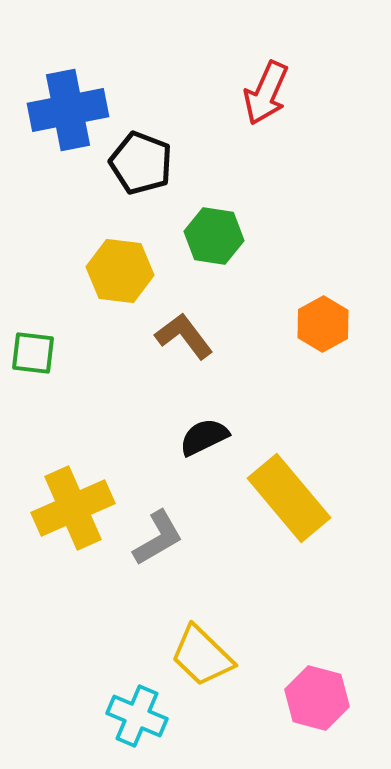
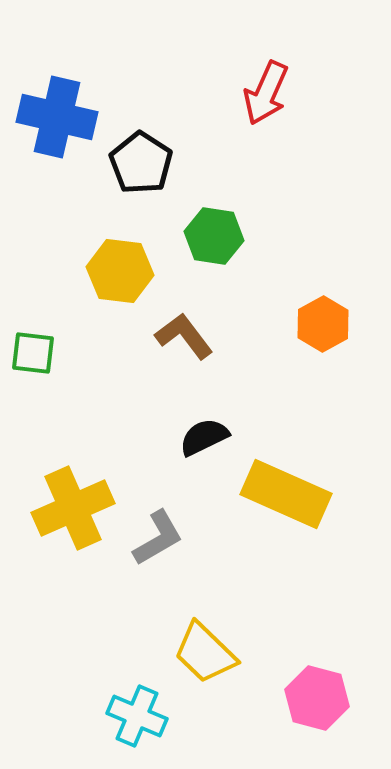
blue cross: moved 11 px left, 7 px down; rotated 24 degrees clockwise
black pentagon: rotated 12 degrees clockwise
yellow rectangle: moved 3 px left, 4 px up; rotated 26 degrees counterclockwise
yellow trapezoid: moved 3 px right, 3 px up
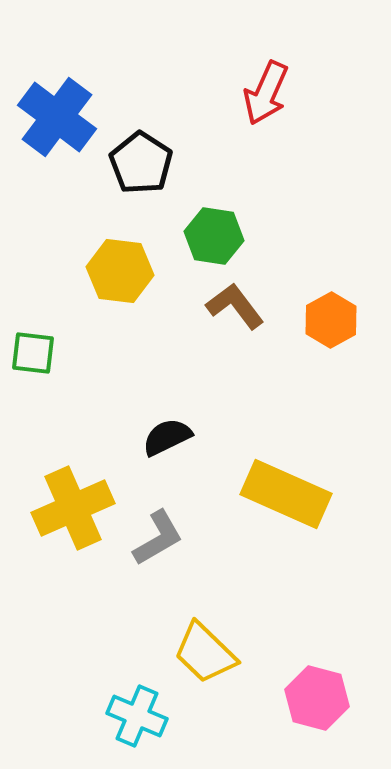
blue cross: rotated 24 degrees clockwise
orange hexagon: moved 8 px right, 4 px up
brown L-shape: moved 51 px right, 30 px up
black semicircle: moved 37 px left
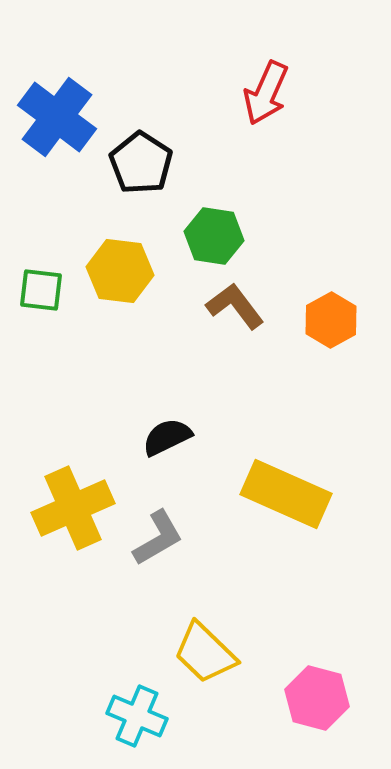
green square: moved 8 px right, 63 px up
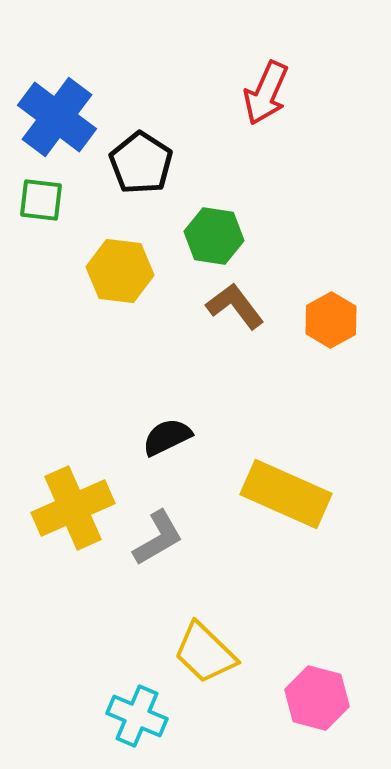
green square: moved 90 px up
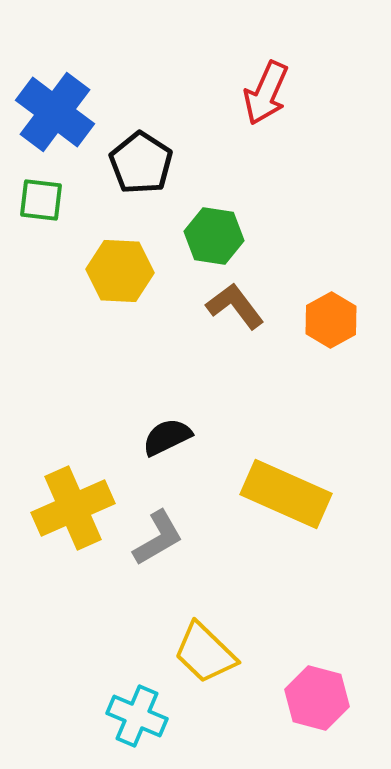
blue cross: moved 2 px left, 5 px up
yellow hexagon: rotated 4 degrees counterclockwise
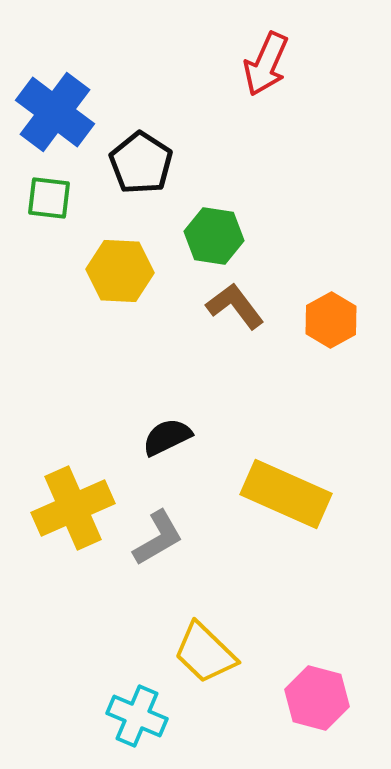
red arrow: moved 29 px up
green square: moved 8 px right, 2 px up
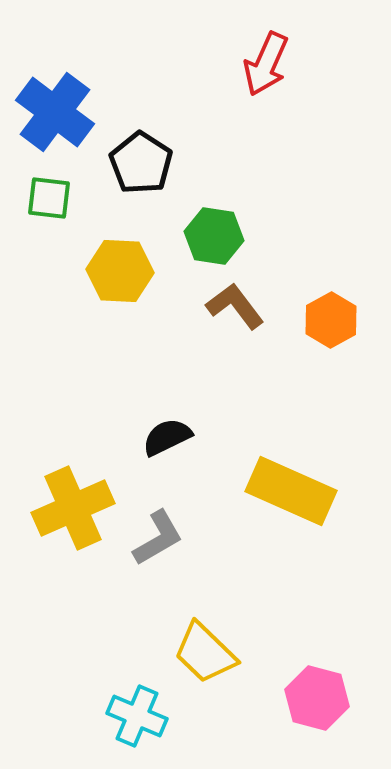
yellow rectangle: moved 5 px right, 3 px up
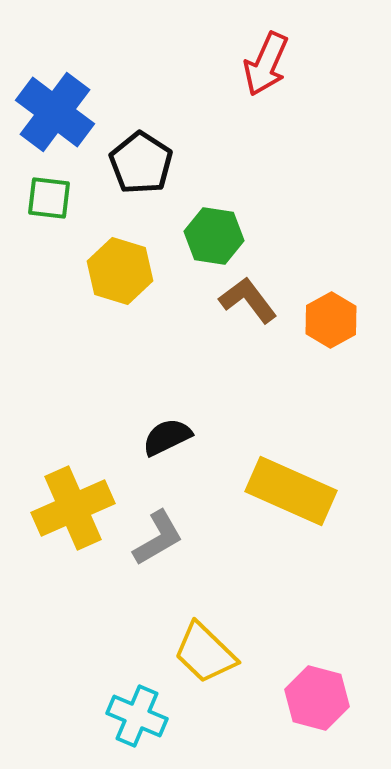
yellow hexagon: rotated 14 degrees clockwise
brown L-shape: moved 13 px right, 6 px up
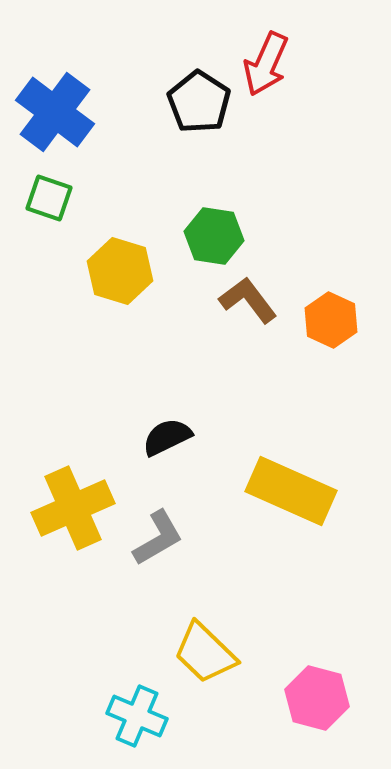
black pentagon: moved 58 px right, 61 px up
green square: rotated 12 degrees clockwise
orange hexagon: rotated 6 degrees counterclockwise
